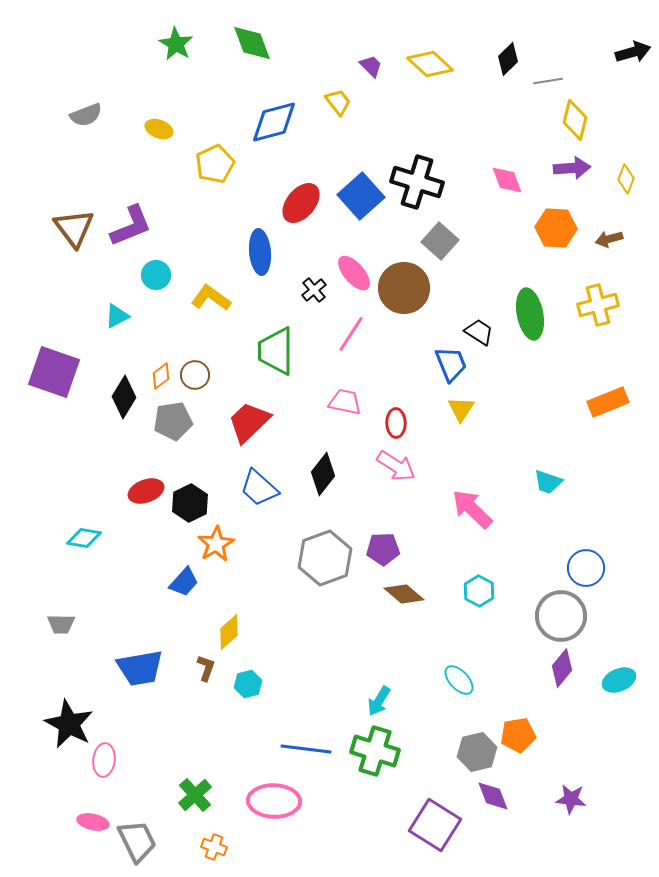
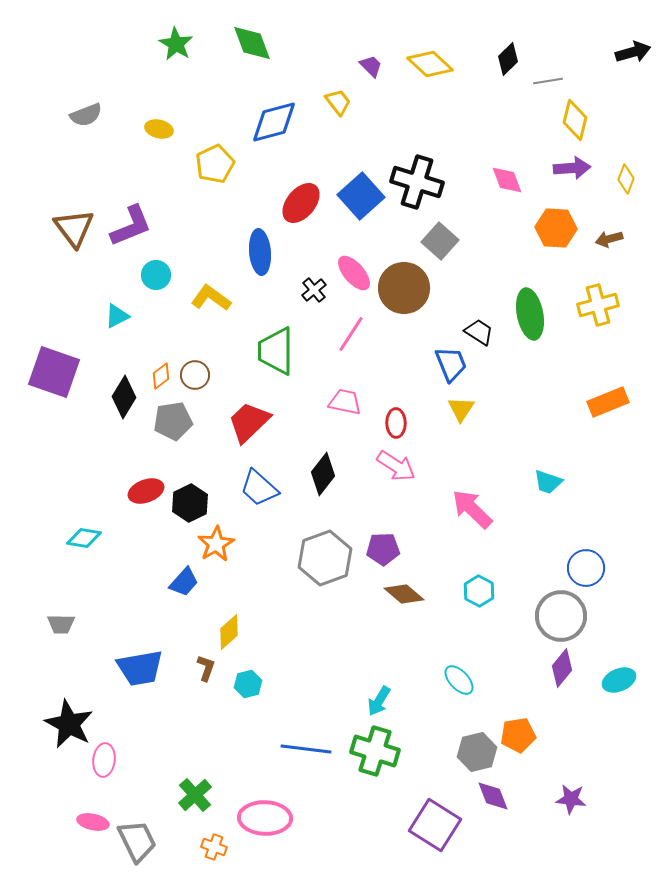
yellow ellipse at (159, 129): rotated 8 degrees counterclockwise
pink ellipse at (274, 801): moved 9 px left, 17 px down
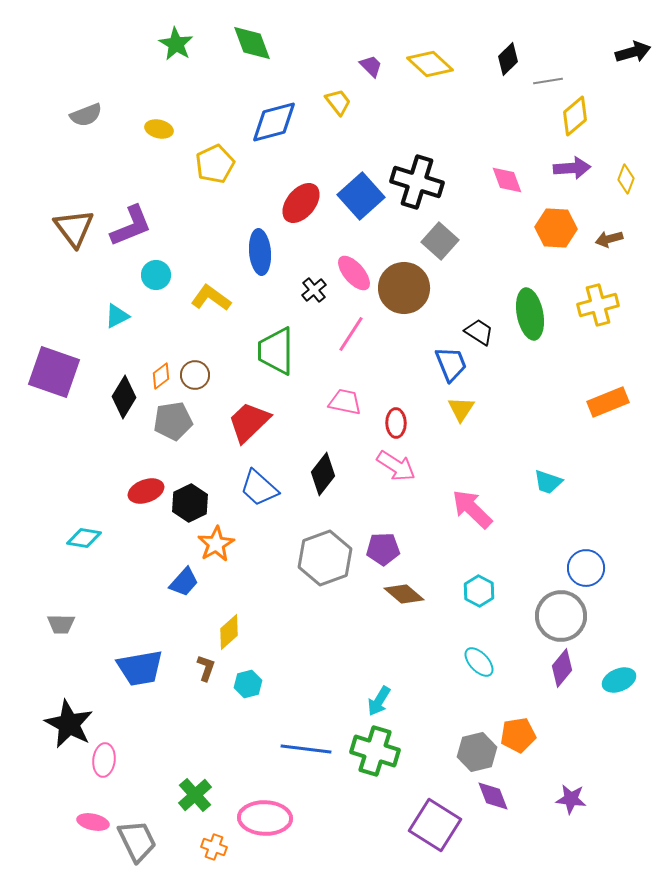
yellow diamond at (575, 120): moved 4 px up; rotated 36 degrees clockwise
cyan ellipse at (459, 680): moved 20 px right, 18 px up
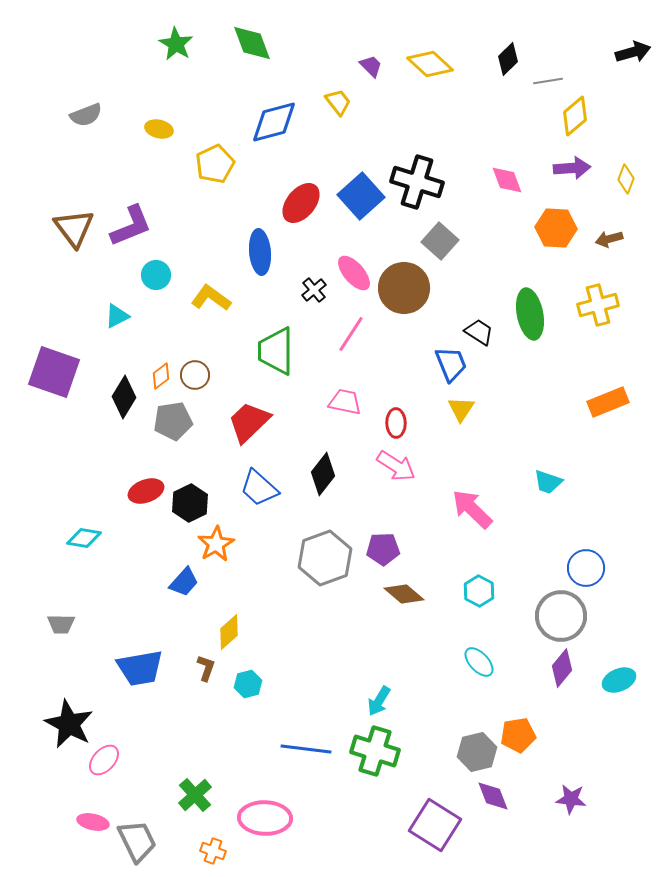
pink ellipse at (104, 760): rotated 36 degrees clockwise
orange cross at (214, 847): moved 1 px left, 4 px down
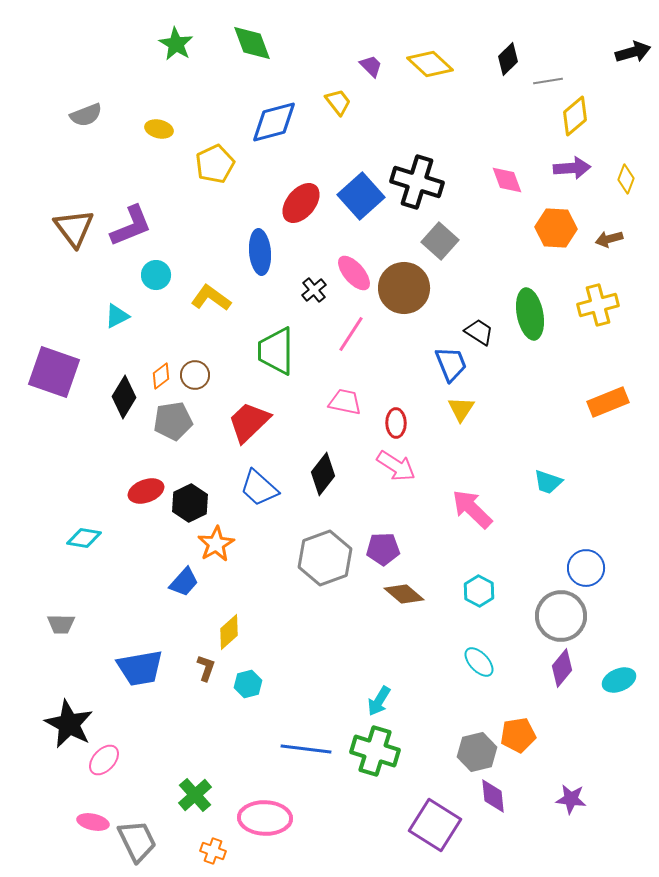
purple diamond at (493, 796): rotated 15 degrees clockwise
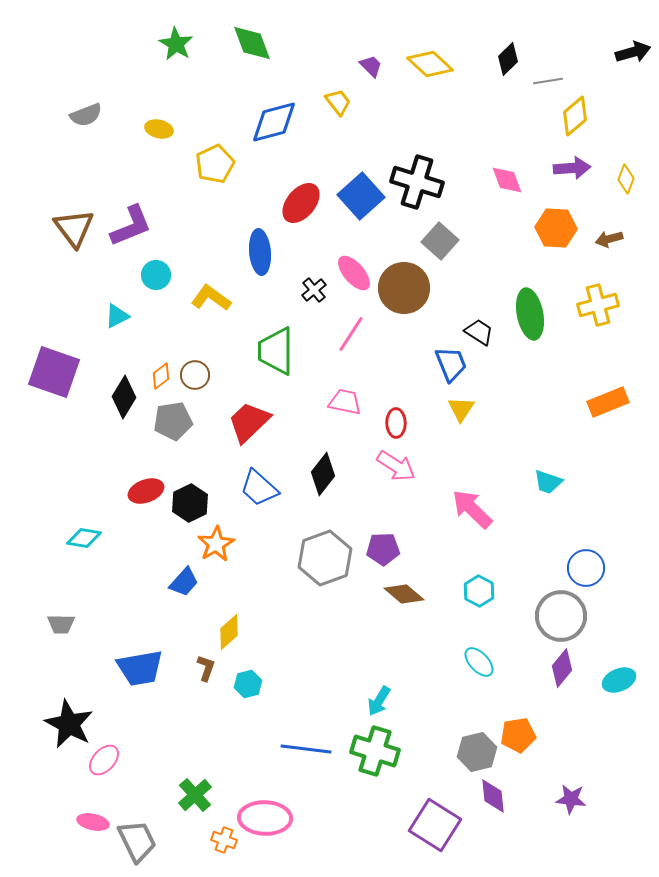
orange cross at (213, 851): moved 11 px right, 11 px up
